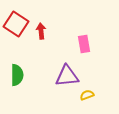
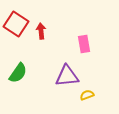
green semicircle: moved 1 px right, 2 px up; rotated 35 degrees clockwise
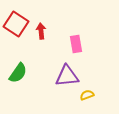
pink rectangle: moved 8 px left
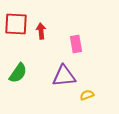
red square: rotated 30 degrees counterclockwise
purple triangle: moved 3 px left
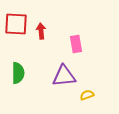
green semicircle: rotated 35 degrees counterclockwise
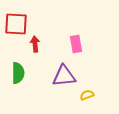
red arrow: moved 6 px left, 13 px down
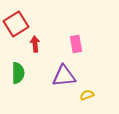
red square: rotated 35 degrees counterclockwise
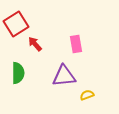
red arrow: rotated 35 degrees counterclockwise
